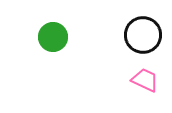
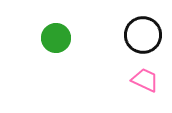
green circle: moved 3 px right, 1 px down
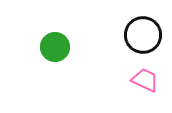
green circle: moved 1 px left, 9 px down
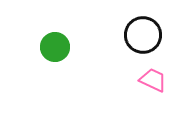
pink trapezoid: moved 8 px right
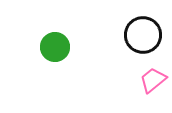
pink trapezoid: rotated 64 degrees counterclockwise
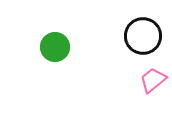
black circle: moved 1 px down
